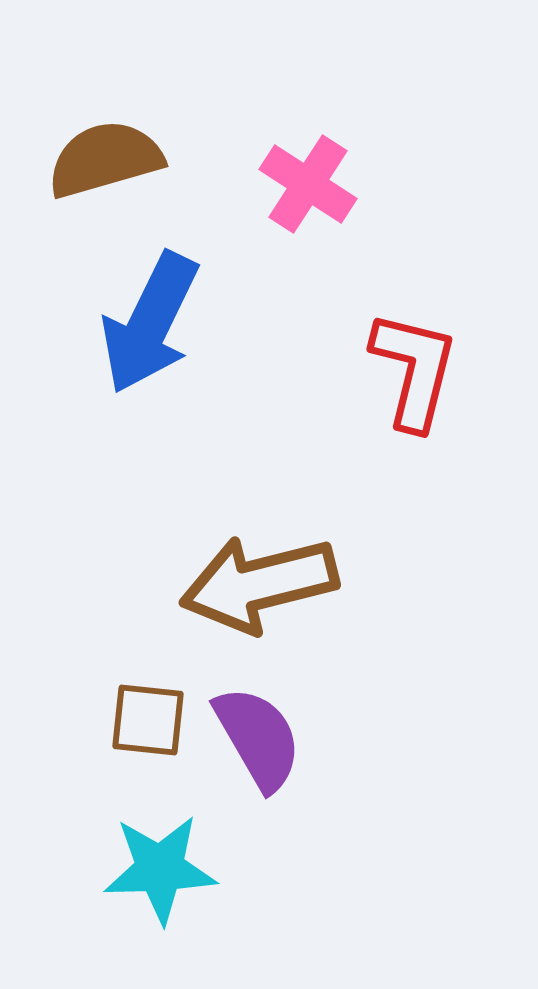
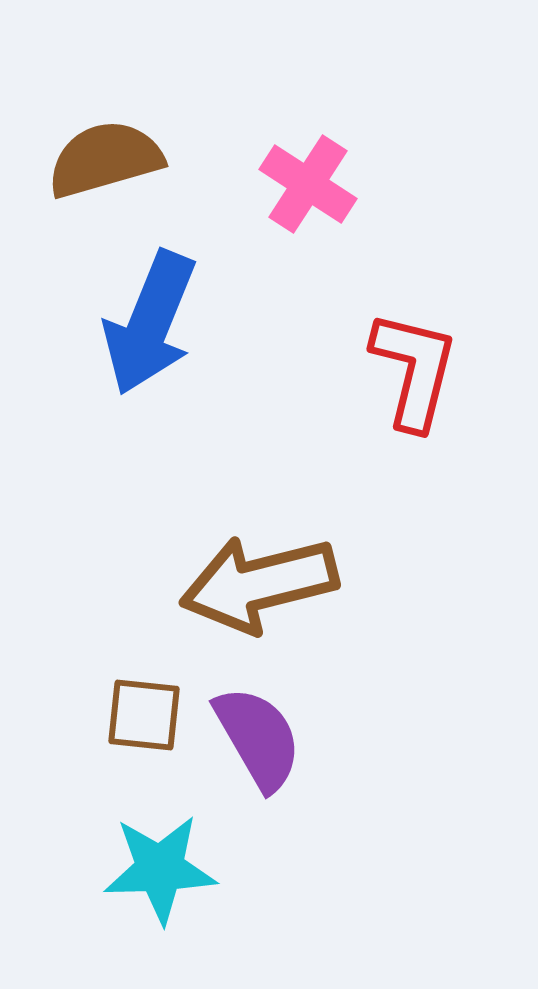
blue arrow: rotated 4 degrees counterclockwise
brown square: moved 4 px left, 5 px up
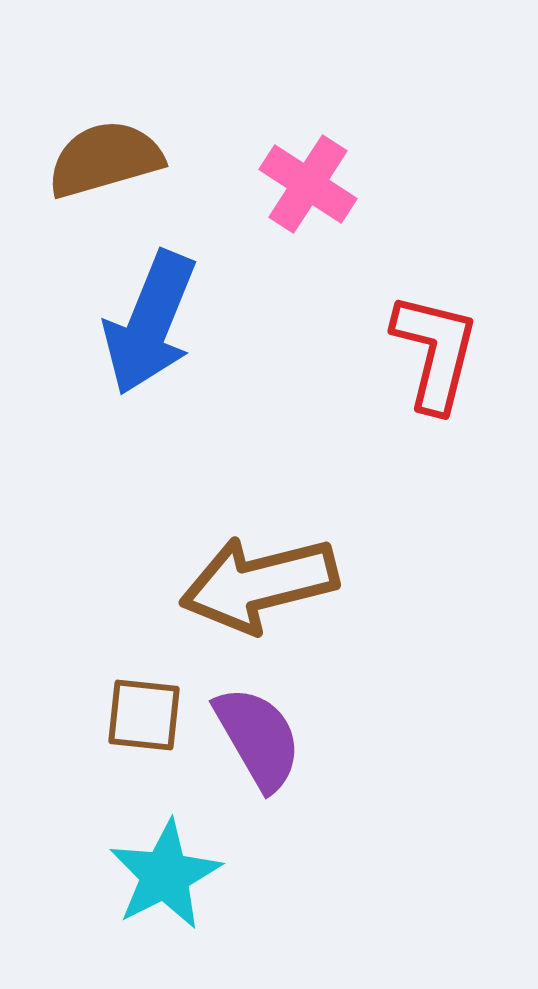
red L-shape: moved 21 px right, 18 px up
cyan star: moved 5 px right, 6 px down; rotated 25 degrees counterclockwise
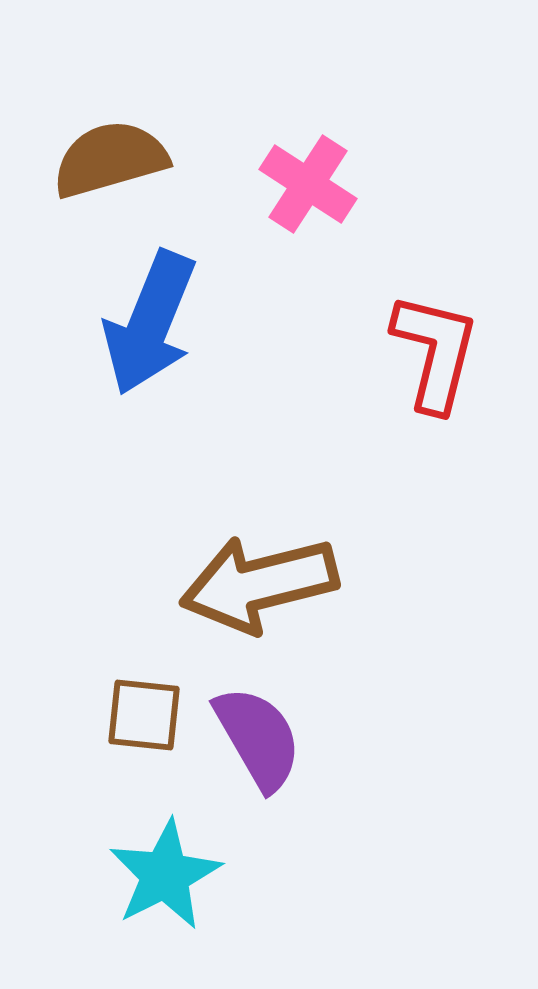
brown semicircle: moved 5 px right
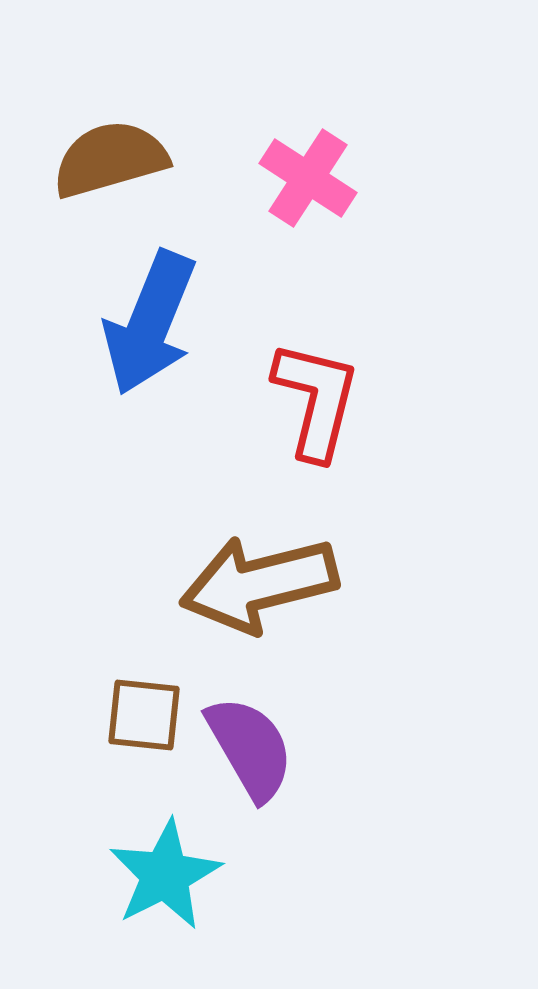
pink cross: moved 6 px up
red L-shape: moved 119 px left, 48 px down
purple semicircle: moved 8 px left, 10 px down
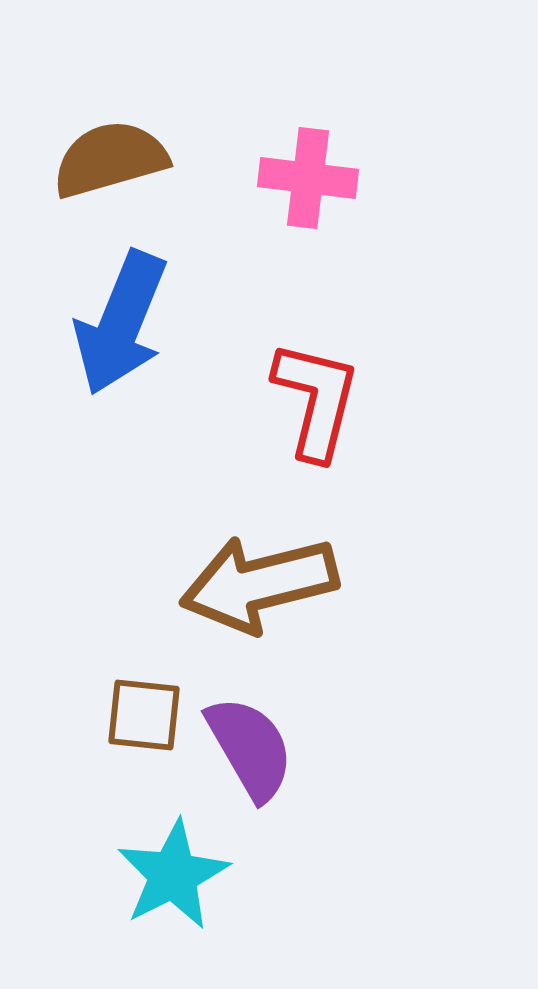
pink cross: rotated 26 degrees counterclockwise
blue arrow: moved 29 px left
cyan star: moved 8 px right
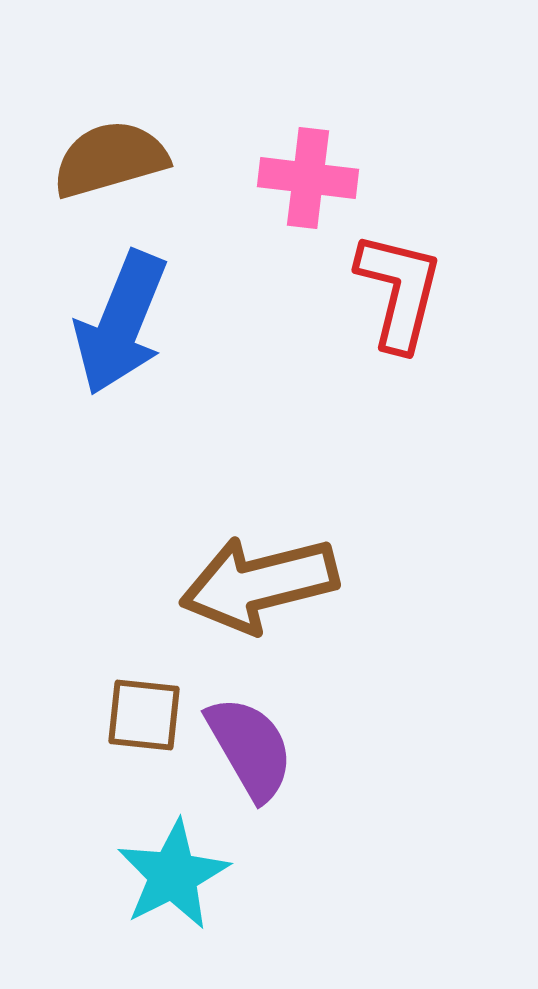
red L-shape: moved 83 px right, 109 px up
